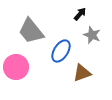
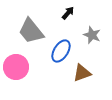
black arrow: moved 12 px left, 1 px up
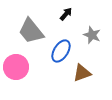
black arrow: moved 2 px left, 1 px down
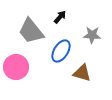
black arrow: moved 6 px left, 3 px down
gray star: rotated 18 degrees counterclockwise
brown triangle: rotated 36 degrees clockwise
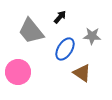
gray star: moved 1 px down
blue ellipse: moved 4 px right, 2 px up
pink circle: moved 2 px right, 5 px down
brown triangle: rotated 18 degrees clockwise
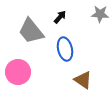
gray star: moved 8 px right, 22 px up
blue ellipse: rotated 45 degrees counterclockwise
brown triangle: moved 1 px right, 7 px down
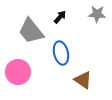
gray star: moved 3 px left
blue ellipse: moved 4 px left, 4 px down
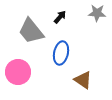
gray star: moved 1 px up
blue ellipse: rotated 25 degrees clockwise
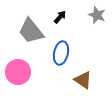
gray star: moved 2 px down; rotated 18 degrees clockwise
